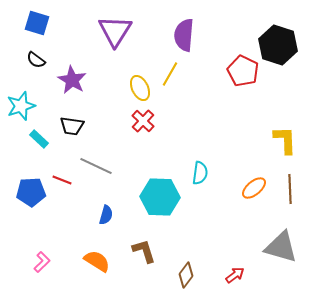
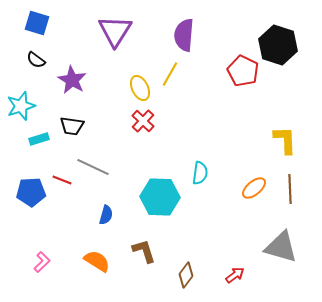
cyan rectangle: rotated 60 degrees counterclockwise
gray line: moved 3 px left, 1 px down
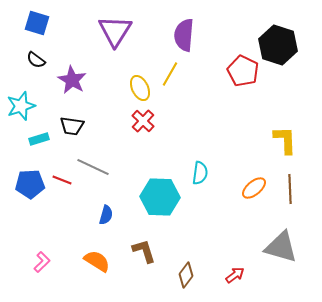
blue pentagon: moved 1 px left, 8 px up
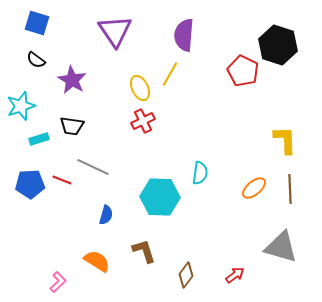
purple triangle: rotated 6 degrees counterclockwise
red cross: rotated 20 degrees clockwise
pink L-shape: moved 16 px right, 20 px down
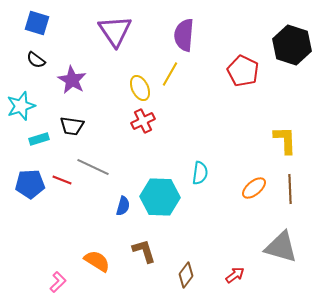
black hexagon: moved 14 px right
blue semicircle: moved 17 px right, 9 px up
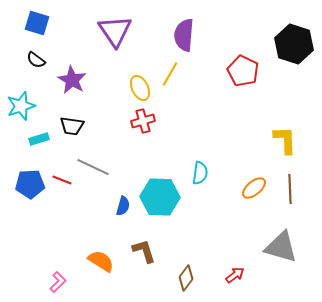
black hexagon: moved 2 px right, 1 px up
red cross: rotated 10 degrees clockwise
orange semicircle: moved 4 px right
brown diamond: moved 3 px down
